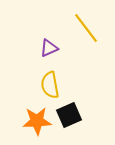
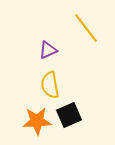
purple triangle: moved 1 px left, 2 px down
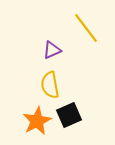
purple triangle: moved 4 px right
orange star: rotated 24 degrees counterclockwise
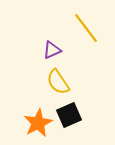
yellow semicircle: moved 8 px right, 3 px up; rotated 24 degrees counterclockwise
orange star: moved 1 px right, 2 px down
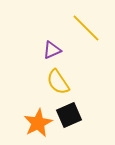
yellow line: rotated 8 degrees counterclockwise
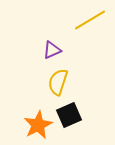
yellow line: moved 4 px right, 8 px up; rotated 76 degrees counterclockwise
yellow semicircle: rotated 52 degrees clockwise
orange star: moved 2 px down
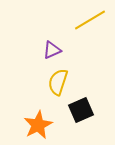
black square: moved 12 px right, 5 px up
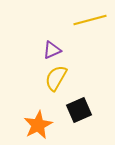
yellow line: rotated 16 degrees clockwise
yellow semicircle: moved 2 px left, 4 px up; rotated 12 degrees clockwise
black square: moved 2 px left
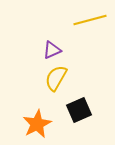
orange star: moved 1 px left, 1 px up
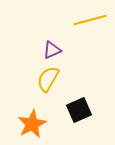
yellow semicircle: moved 8 px left, 1 px down
orange star: moved 5 px left
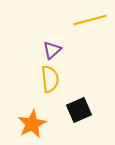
purple triangle: rotated 18 degrees counterclockwise
yellow semicircle: moved 2 px right; rotated 144 degrees clockwise
